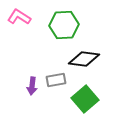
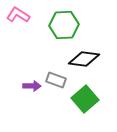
pink L-shape: moved 1 px left, 2 px up
gray rectangle: rotated 30 degrees clockwise
purple arrow: rotated 96 degrees counterclockwise
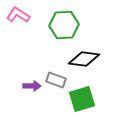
green square: moved 3 px left; rotated 24 degrees clockwise
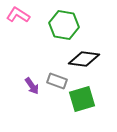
green hexagon: rotated 12 degrees clockwise
gray rectangle: moved 1 px right, 1 px down
purple arrow: rotated 54 degrees clockwise
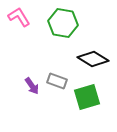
pink L-shape: moved 1 px right, 2 px down; rotated 25 degrees clockwise
green hexagon: moved 1 px left, 2 px up
black diamond: moved 9 px right; rotated 24 degrees clockwise
green square: moved 5 px right, 2 px up
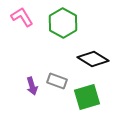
pink L-shape: moved 3 px right
green hexagon: rotated 20 degrees clockwise
purple arrow: rotated 18 degrees clockwise
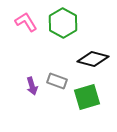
pink L-shape: moved 4 px right, 5 px down
black diamond: rotated 16 degrees counterclockwise
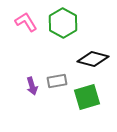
gray rectangle: rotated 30 degrees counterclockwise
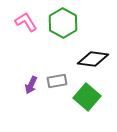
black diamond: rotated 8 degrees counterclockwise
purple arrow: moved 1 px left, 1 px up; rotated 42 degrees clockwise
green square: rotated 32 degrees counterclockwise
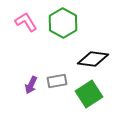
green square: moved 2 px right, 3 px up; rotated 16 degrees clockwise
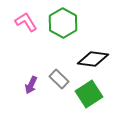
gray rectangle: moved 2 px right, 2 px up; rotated 54 degrees clockwise
